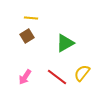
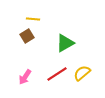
yellow line: moved 2 px right, 1 px down
yellow semicircle: rotated 12 degrees clockwise
red line: moved 3 px up; rotated 70 degrees counterclockwise
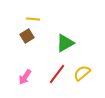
red line: rotated 20 degrees counterclockwise
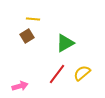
pink arrow: moved 5 px left, 9 px down; rotated 140 degrees counterclockwise
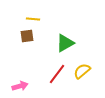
brown square: rotated 24 degrees clockwise
yellow semicircle: moved 2 px up
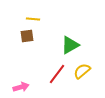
green triangle: moved 5 px right, 2 px down
pink arrow: moved 1 px right, 1 px down
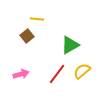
yellow line: moved 4 px right
brown square: rotated 32 degrees counterclockwise
pink arrow: moved 13 px up
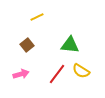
yellow line: moved 2 px up; rotated 32 degrees counterclockwise
brown square: moved 9 px down
green triangle: rotated 36 degrees clockwise
yellow semicircle: moved 1 px left; rotated 108 degrees counterclockwise
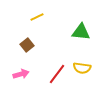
green triangle: moved 11 px right, 13 px up
yellow semicircle: moved 1 px right, 3 px up; rotated 24 degrees counterclockwise
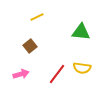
brown square: moved 3 px right, 1 px down
